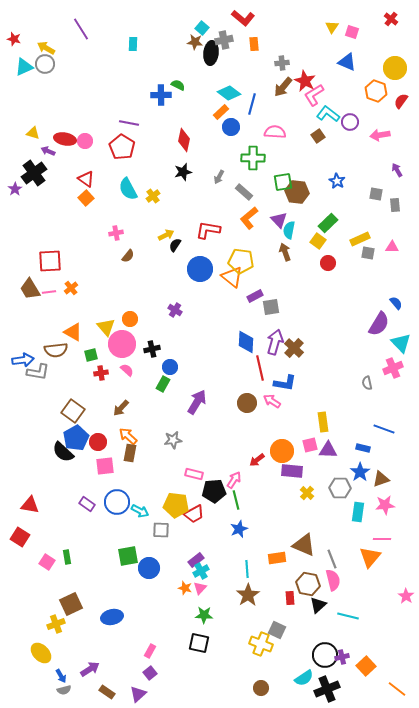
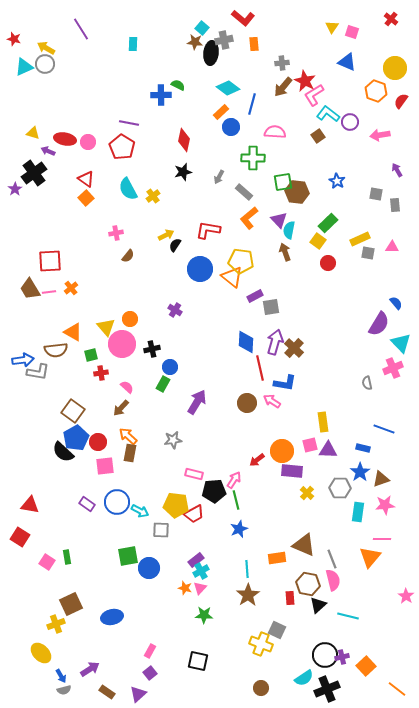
cyan diamond at (229, 93): moved 1 px left, 5 px up
pink circle at (85, 141): moved 3 px right, 1 px down
pink semicircle at (127, 370): moved 17 px down
black square at (199, 643): moved 1 px left, 18 px down
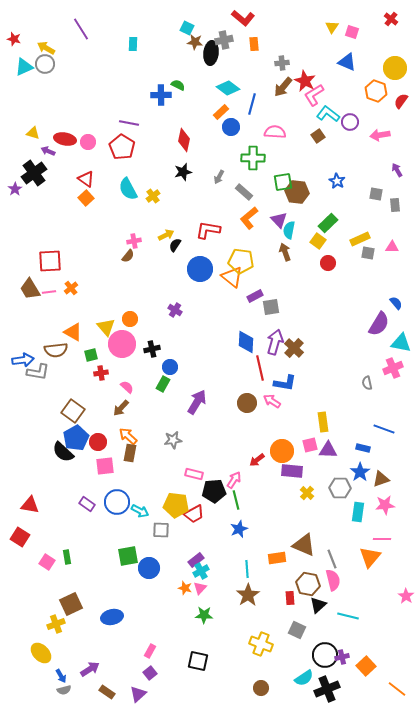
cyan square at (202, 28): moved 15 px left; rotated 16 degrees counterclockwise
pink cross at (116, 233): moved 18 px right, 8 px down
cyan triangle at (401, 343): rotated 35 degrees counterclockwise
gray square at (277, 630): moved 20 px right
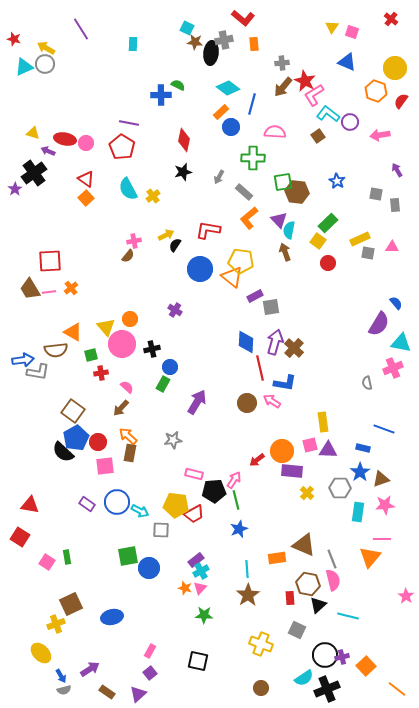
pink circle at (88, 142): moved 2 px left, 1 px down
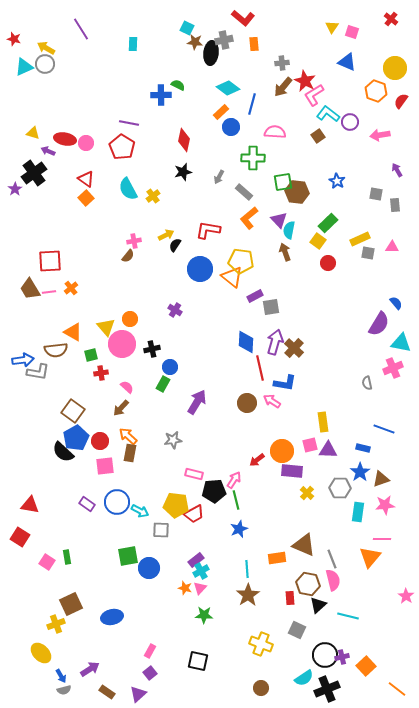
red circle at (98, 442): moved 2 px right, 1 px up
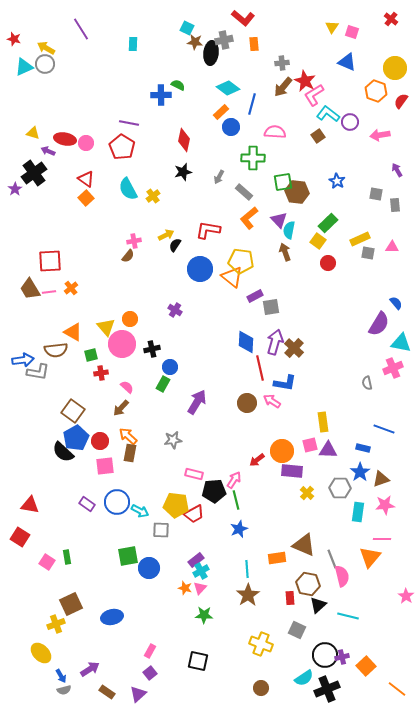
pink semicircle at (333, 580): moved 9 px right, 4 px up
